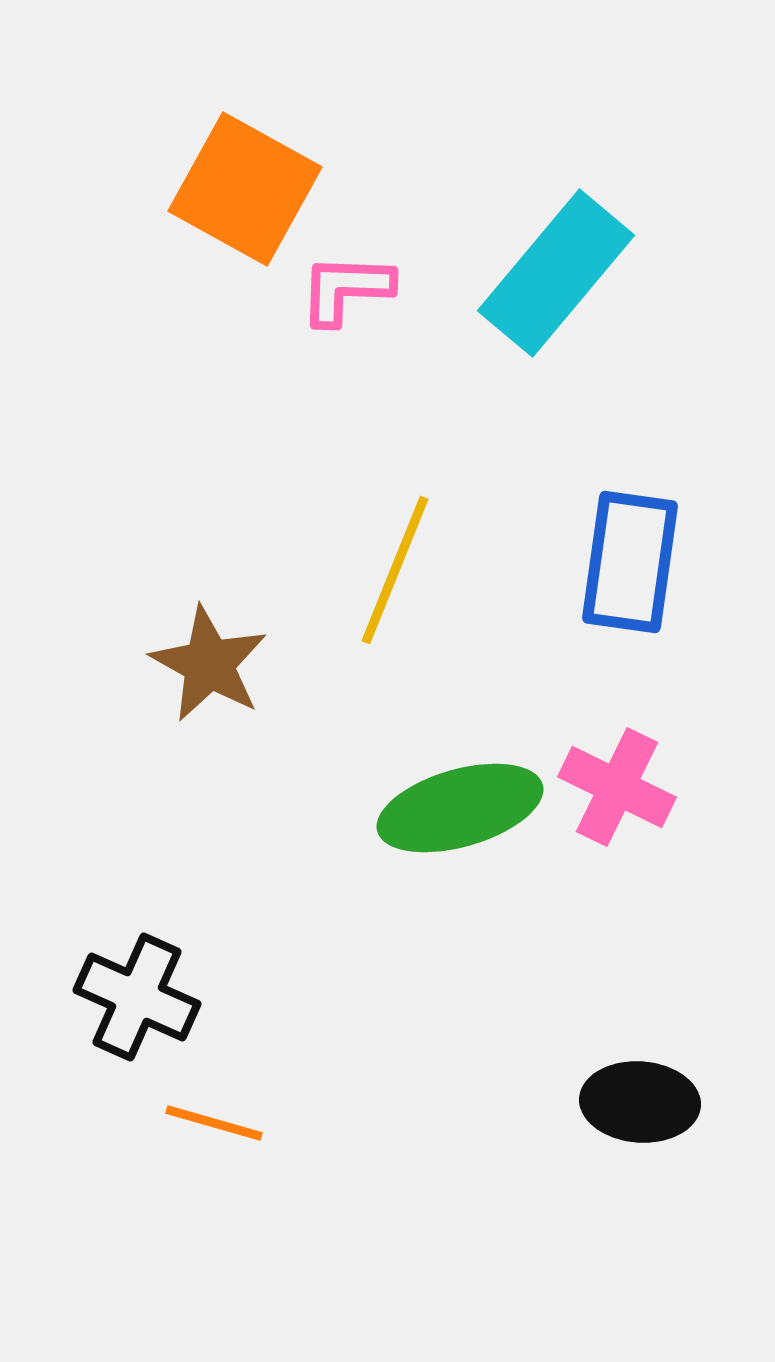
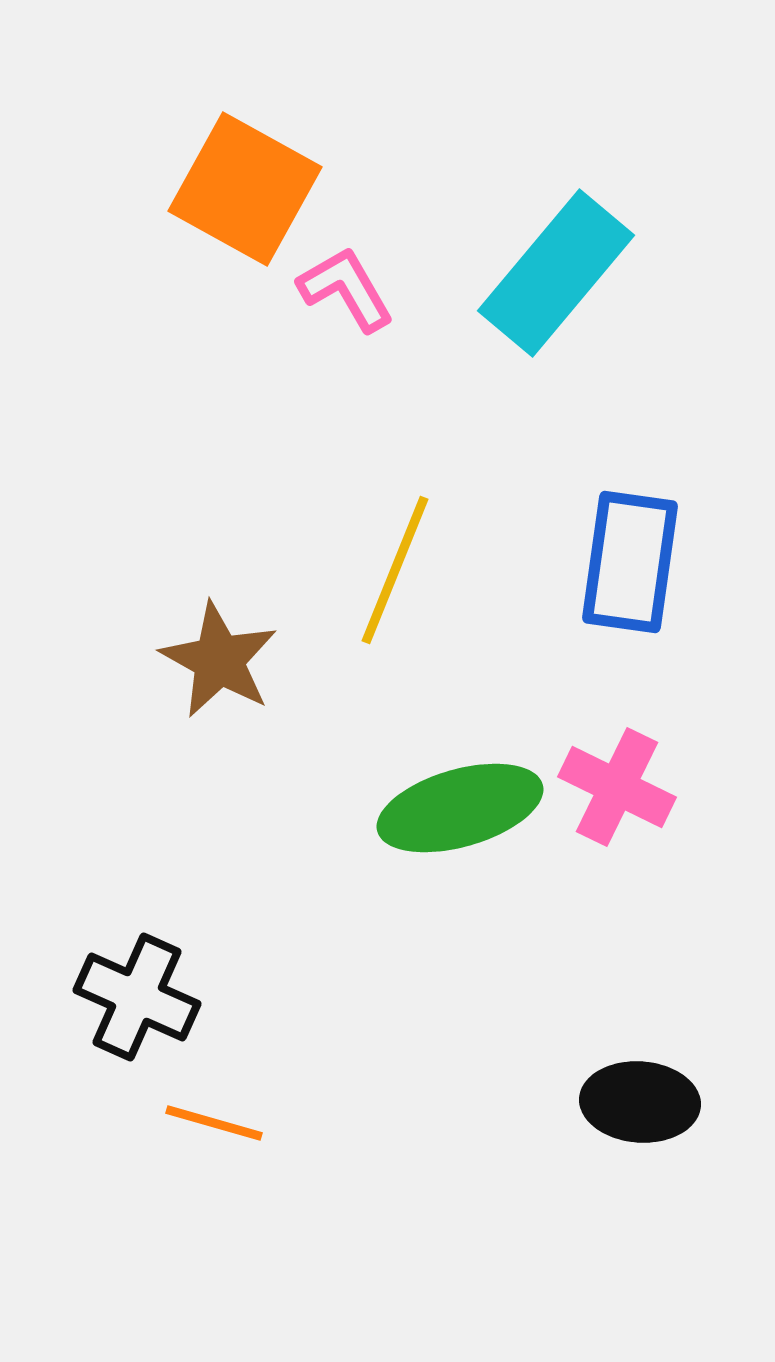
pink L-shape: rotated 58 degrees clockwise
brown star: moved 10 px right, 4 px up
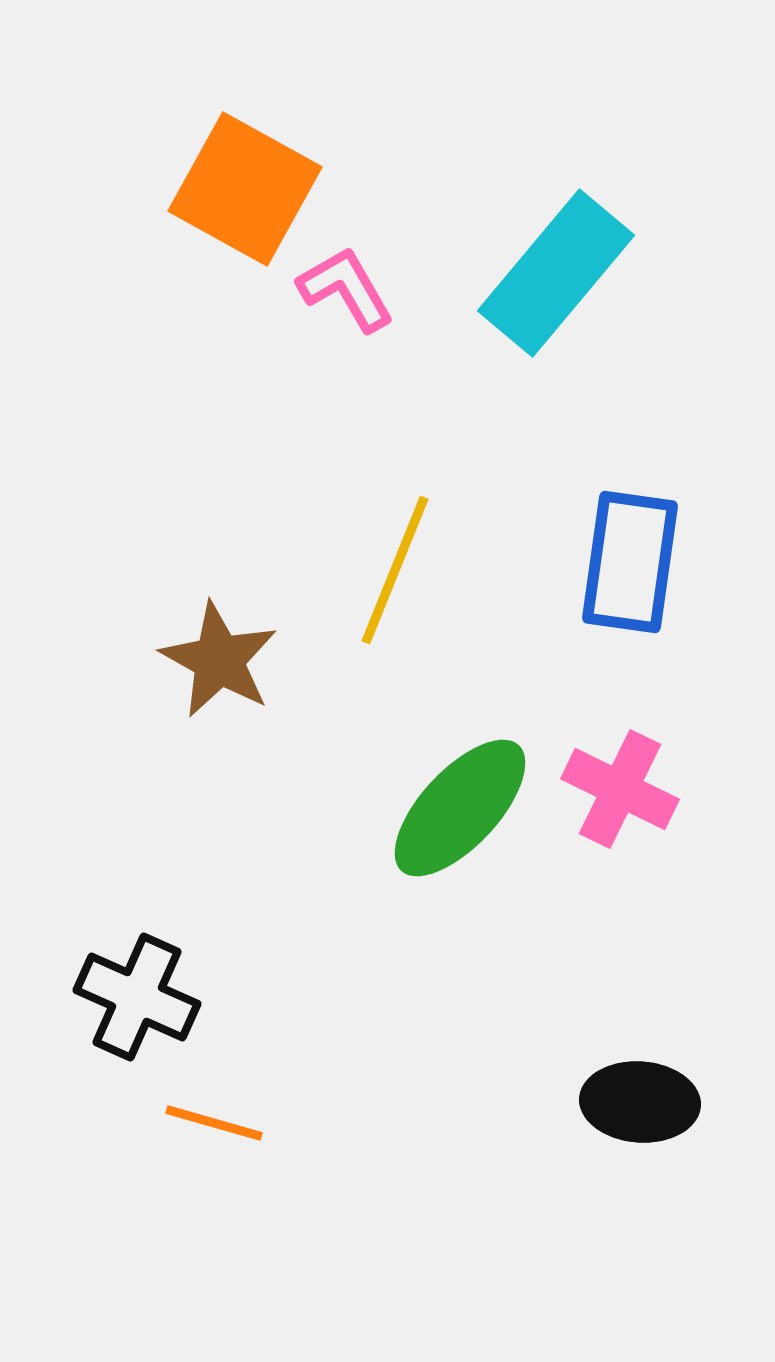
pink cross: moved 3 px right, 2 px down
green ellipse: rotated 31 degrees counterclockwise
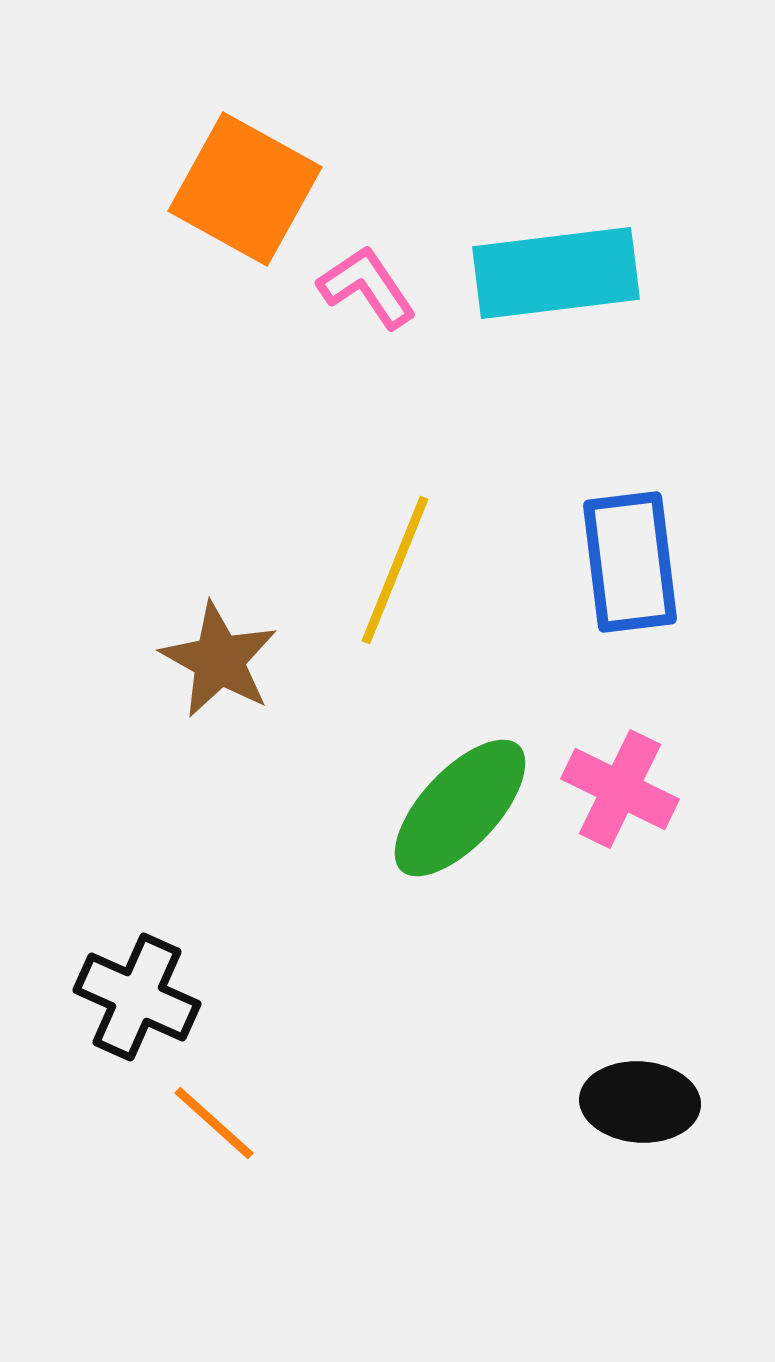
cyan rectangle: rotated 43 degrees clockwise
pink L-shape: moved 21 px right, 2 px up; rotated 4 degrees counterclockwise
blue rectangle: rotated 15 degrees counterclockwise
orange line: rotated 26 degrees clockwise
